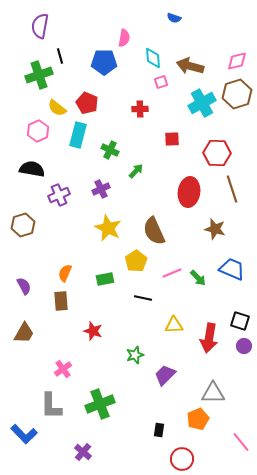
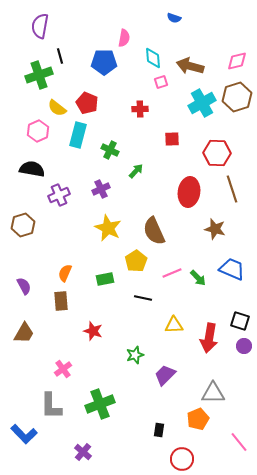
brown hexagon at (237, 94): moved 3 px down
pink line at (241, 442): moved 2 px left
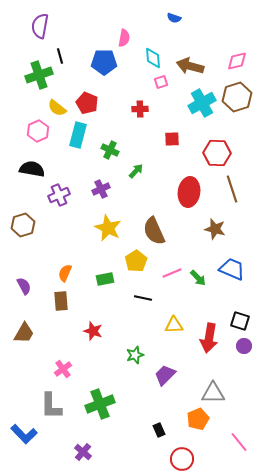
black rectangle at (159, 430): rotated 32 degrees counterclockwise
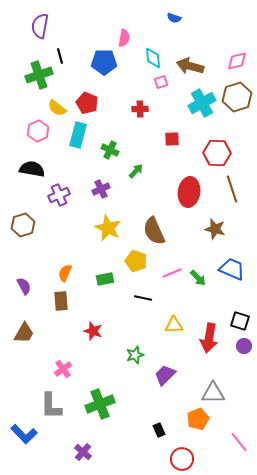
yellow pentagon at (136, 261): rotated 20 degrees counterclockwise
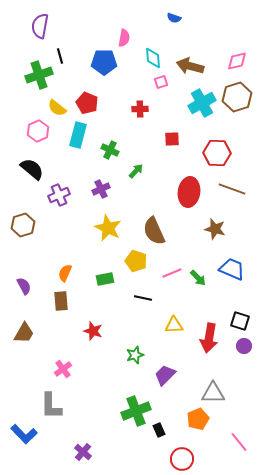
black semicircle at (32, 169): rotated 30 degrees clockwise
brown line at (232, 189): rotated 52 degrees counterclockwise
green cross at (100, 404): moved 36 px right, 7 px down
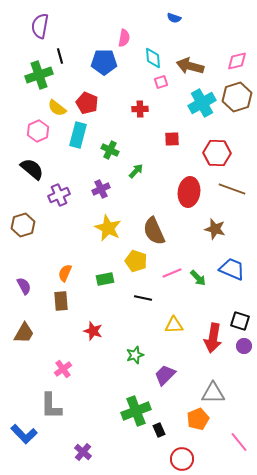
red arrow at (209, 338): moved 4 px right
